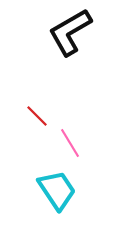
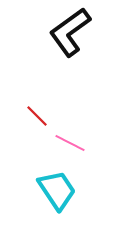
black L-shape: rotated 6 degrees counterclockwise
pink line: rotated 32 degrees counterclockwise
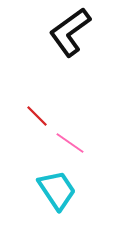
pink line: rotated 8 degrees clockwise
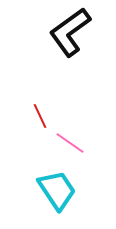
red line: moved 3 px right; rotated 20 degrees clockwise
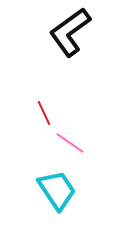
red line: moved 4 px right, 3 px up
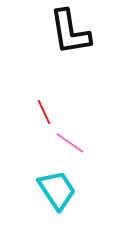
black L-shape: rotated 63 degrees counterclockwise
red line: moved 1 px up
